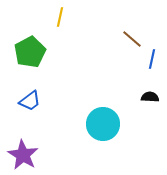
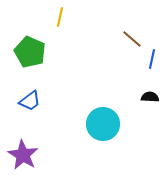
green pentagon: rotated 20 degrees counterclockwise
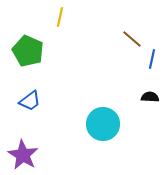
green pentagon: moved 2 px left, 1 px up
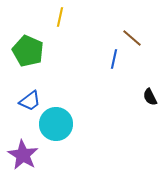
brown line: moved 1 px up
blue line: moved 38 px left
black semicircle: rotated 120 degrees counterclockwise
cyan circle: moved 47 px left
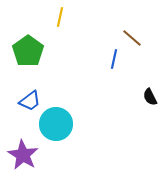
green pentagon: rotated 12 degrees clockwise
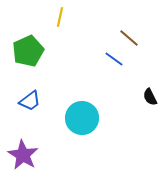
brown line: moved 3 px left
green pentagon: rotated 12 degrees clockwise
blue line: rotated 66 degrees counterclockwise
cyan circle: moved 26 px right, 6 px up
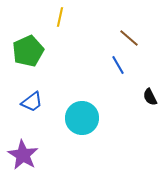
blue line: moved 4 px right, 6 px down; rotated 24 degrees clockwise
blue trapezoid: moved 2 px right, 1 px down
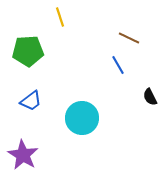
yellow line: rotated 30 degrees counterclockwise
brown line: rotated 15 degrees counterclockwise
green pentagon: rotated 20 degrees clockwise
blue trapezoid: moved 1 px left, 1 px up
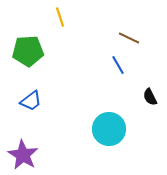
cyan circle: moved 27 px right, 11 px down
